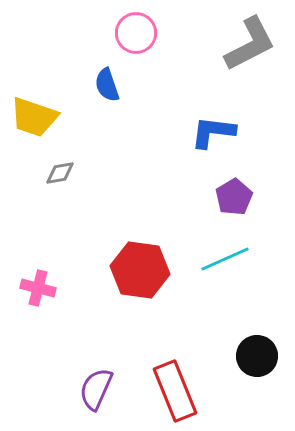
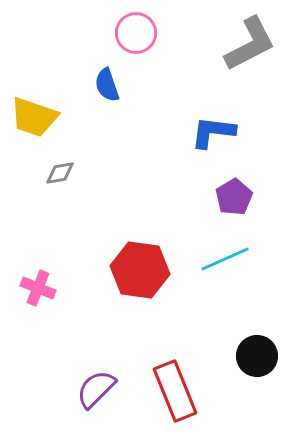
pink cross: rotated 8 degrees clockwise
purple semicircle: rotated 21 degrees clockwise
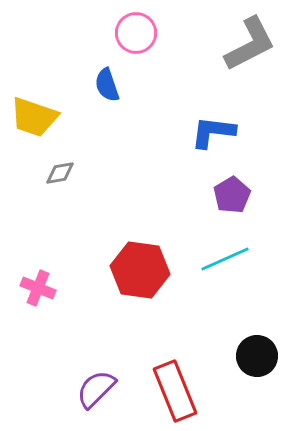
purple pentagon: moved 2 px left, 2 px up
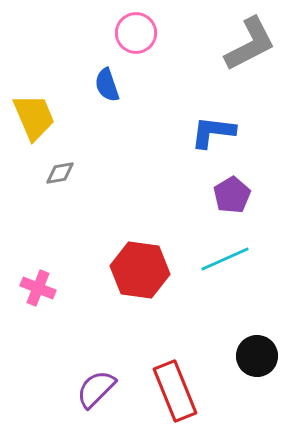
yellow trapezoid: rotated 132 degrees counterclockwise
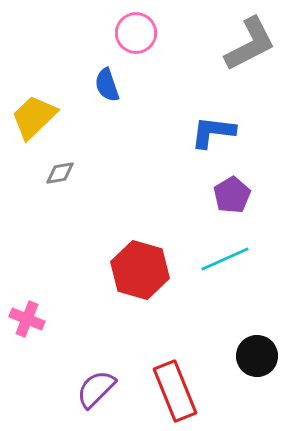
yellow trapezoid: rotated 111 degrees counterclockwise
red hexagon: rotated 8 degrees clockwise
pink cross: moved 11 px left, 31 px down
